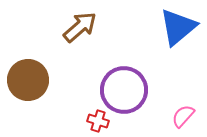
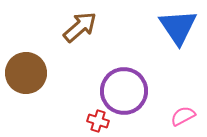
blue triangle: rotated 24 degrees counterclockwise
brown circle: moved 2 px left, 7 px up
purple circle: moved 1 px down
pink semicircle: rotated 20 degrees clockwise
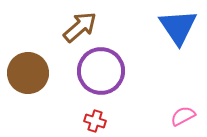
brown circle: moved 2 px right
purple circle: moved 23 px left, 20 px up
red cross: moved 3 px left
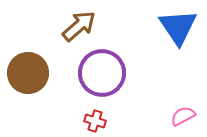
brown arrow: moved 1 px left, 1 px up
purple circle: moved 1 px right, 2 px down
